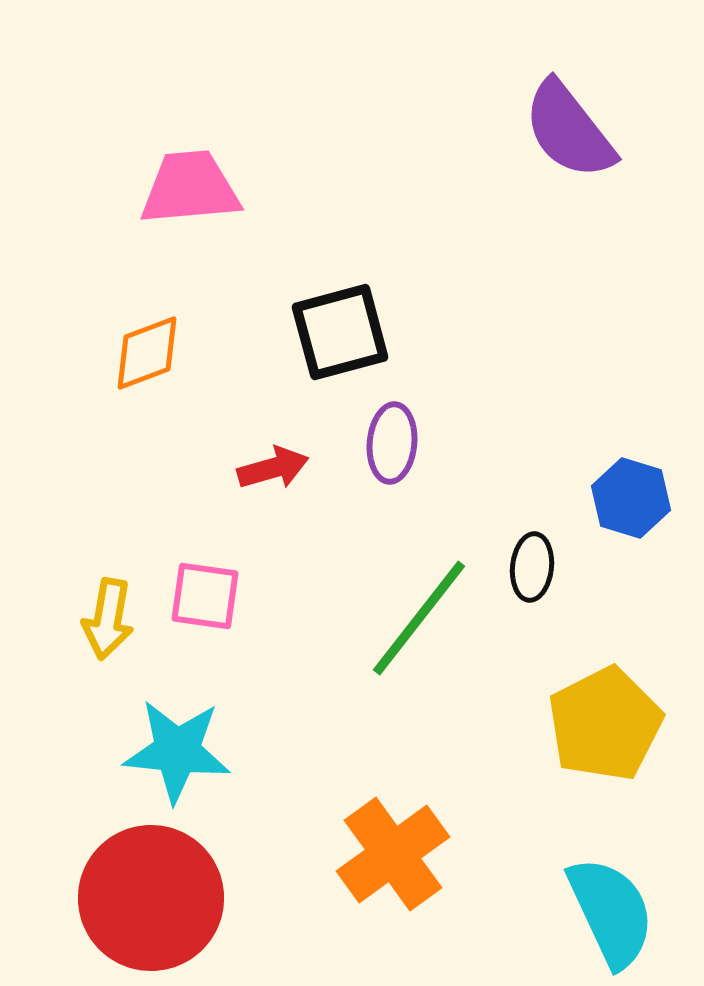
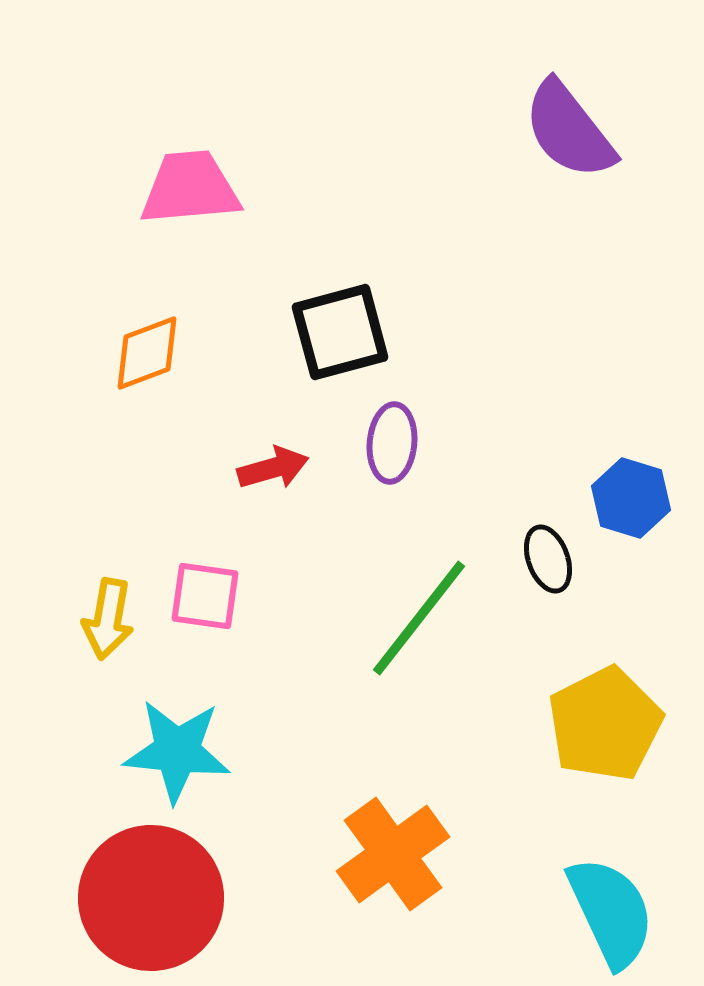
black ellipse: moved 16 px right, 8 px up; rotated 26 degrees counterclockwise
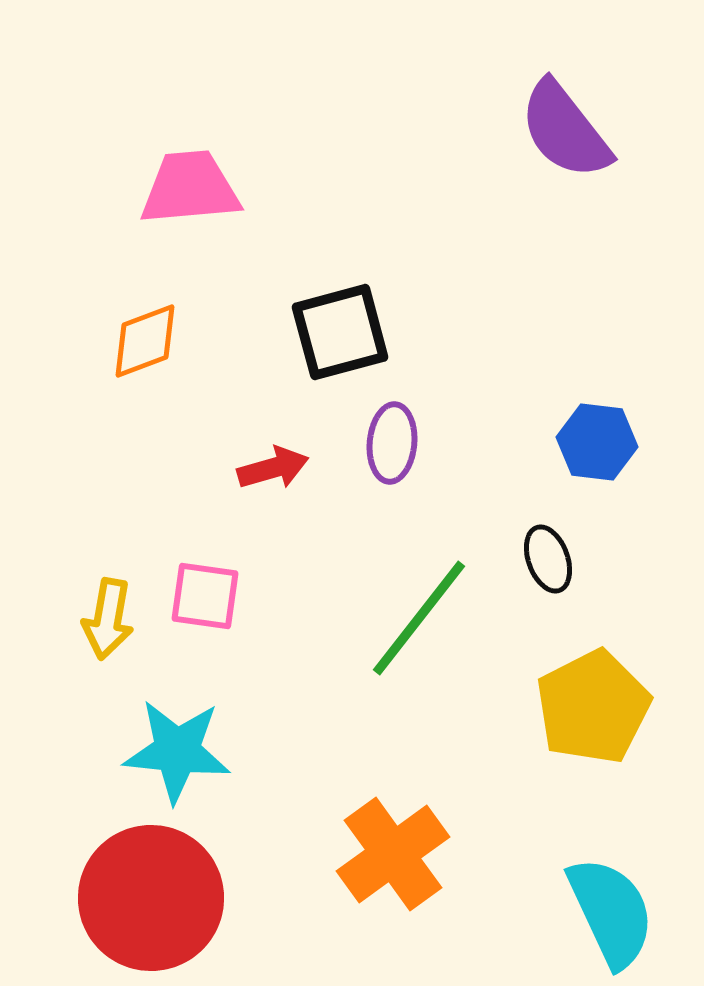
purple semicircle: moved 4 px left
orange diamond: moved 2 px left, 12 px up
blue hexagon: moved 34 px left, 56 px up; rotated 10 degrees counterclockwise
yellow pentagon: moved 12 px left, 17 px up
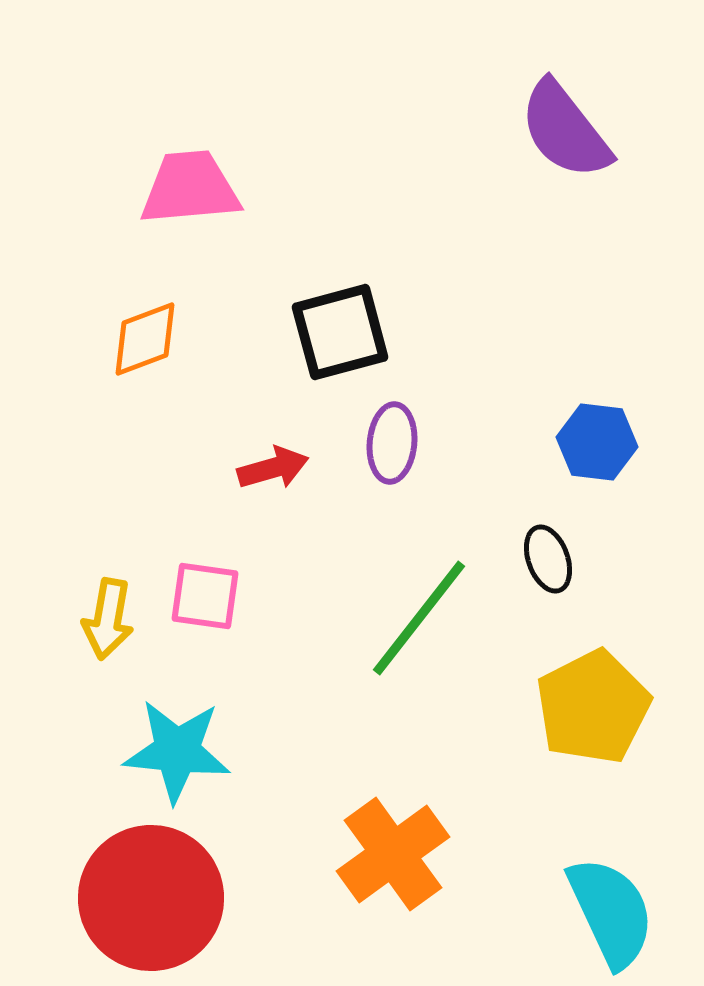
orange diamond: moved 2 px up
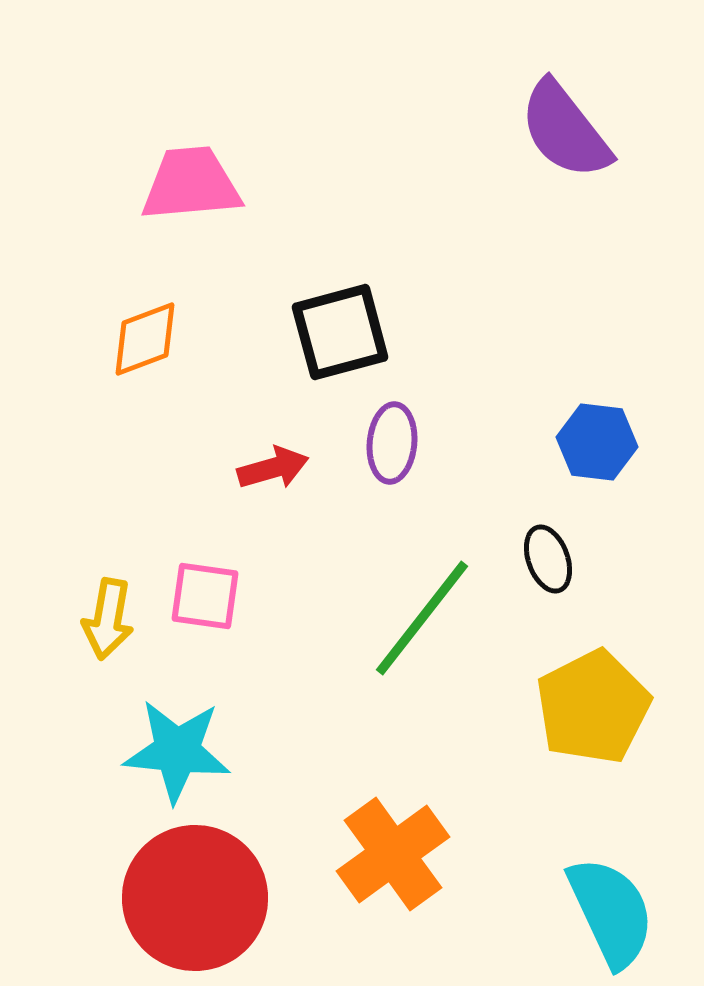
pink trapezoid: moved 1 px right, 4 px up
green line: moved 3 px right
red circle: moved 44 px right
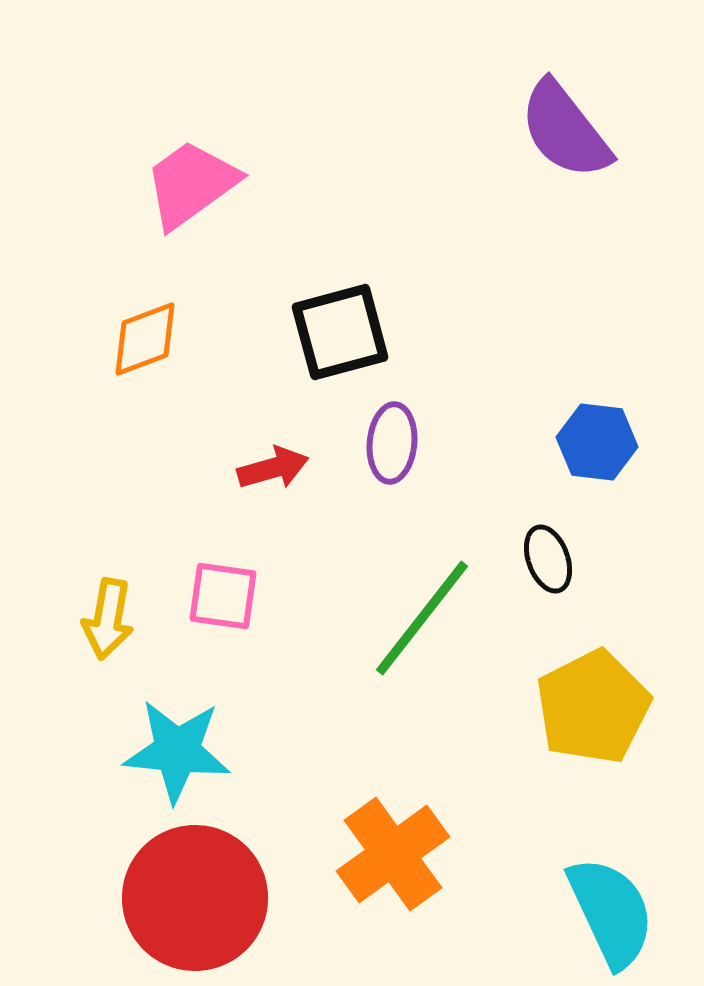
pink trapezoid: rotated 31 degrees counterclockwise
pink square: moved 18 px right
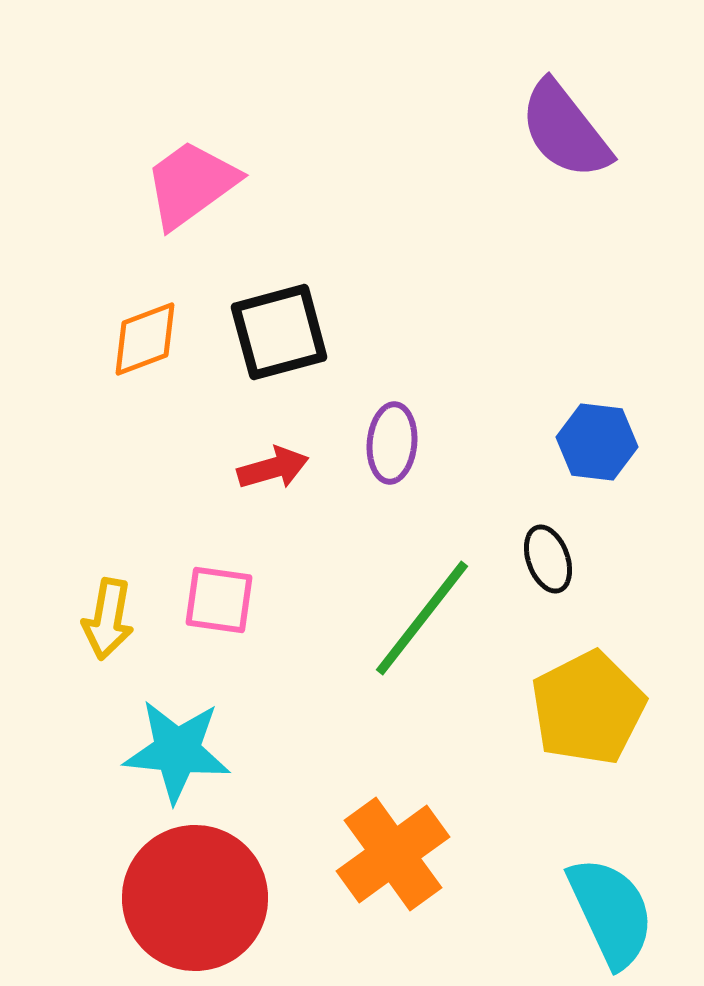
black square: moved 61 px left
pink square: moved 4 px left, 4 px down
yellow pentagon: moved 5 px left, 1 px down
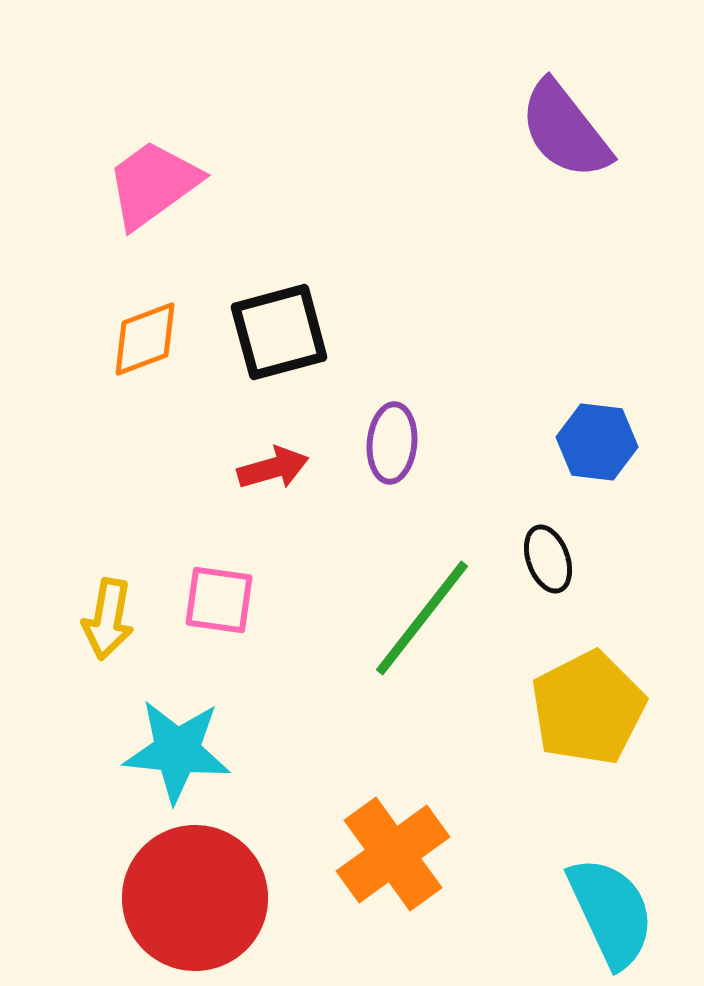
pink trapezoid: moved 38 px left
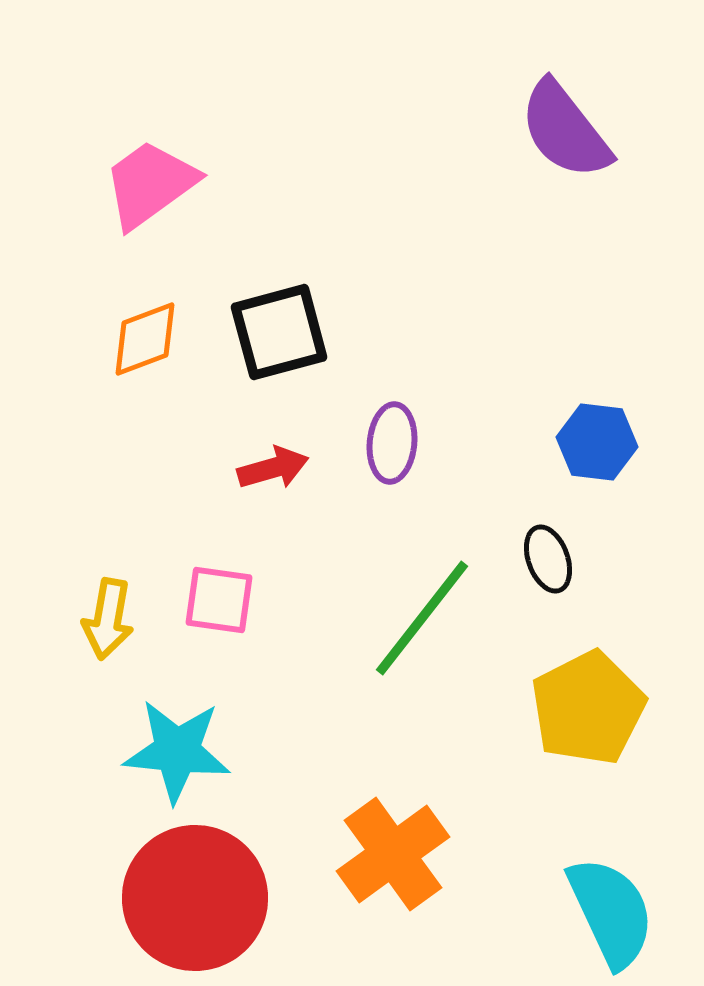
pink trapezoid: moved 3 px left
